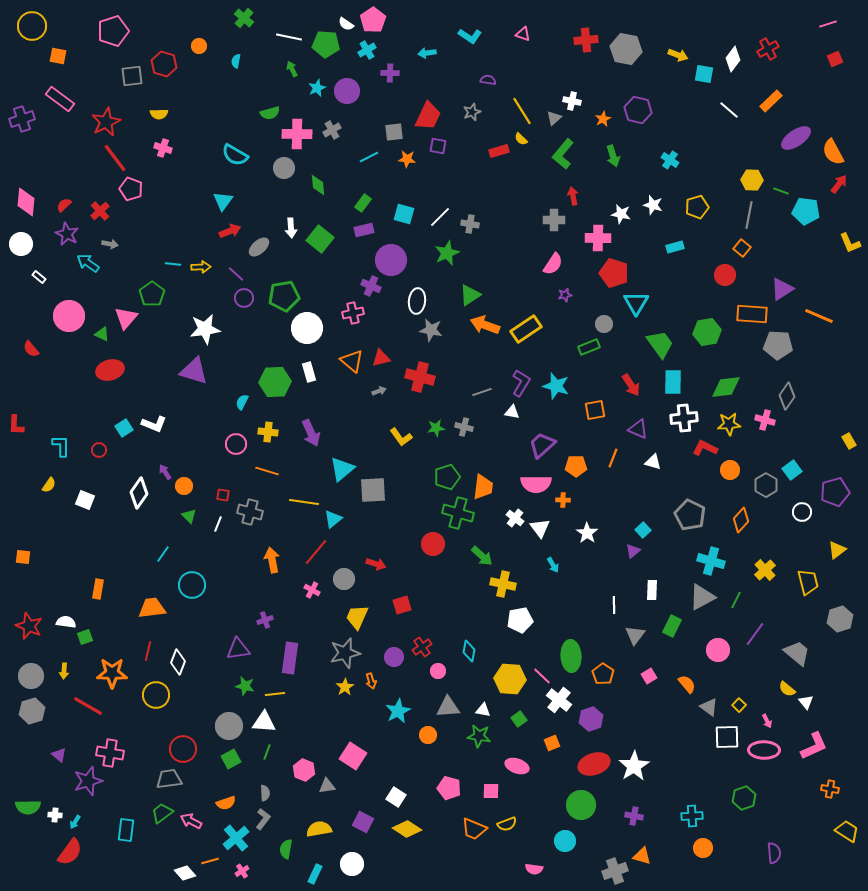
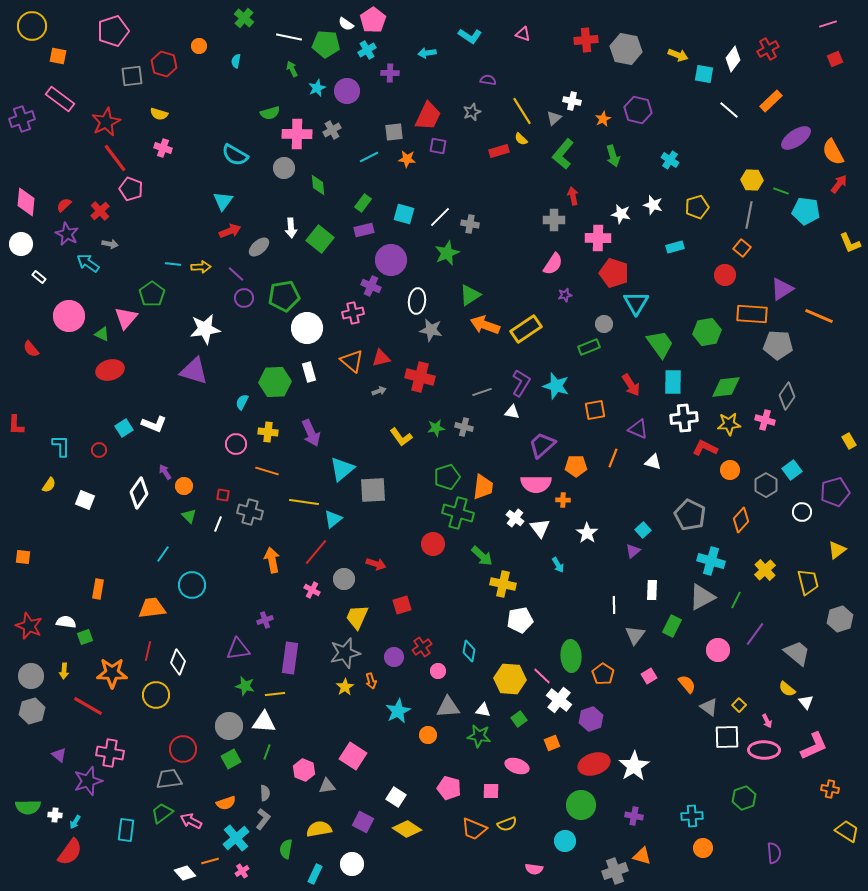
yellow semicircle at (159, 114): rotated 18 degrees clockwise
cyan arrow at (553, 565): moved 5 px right
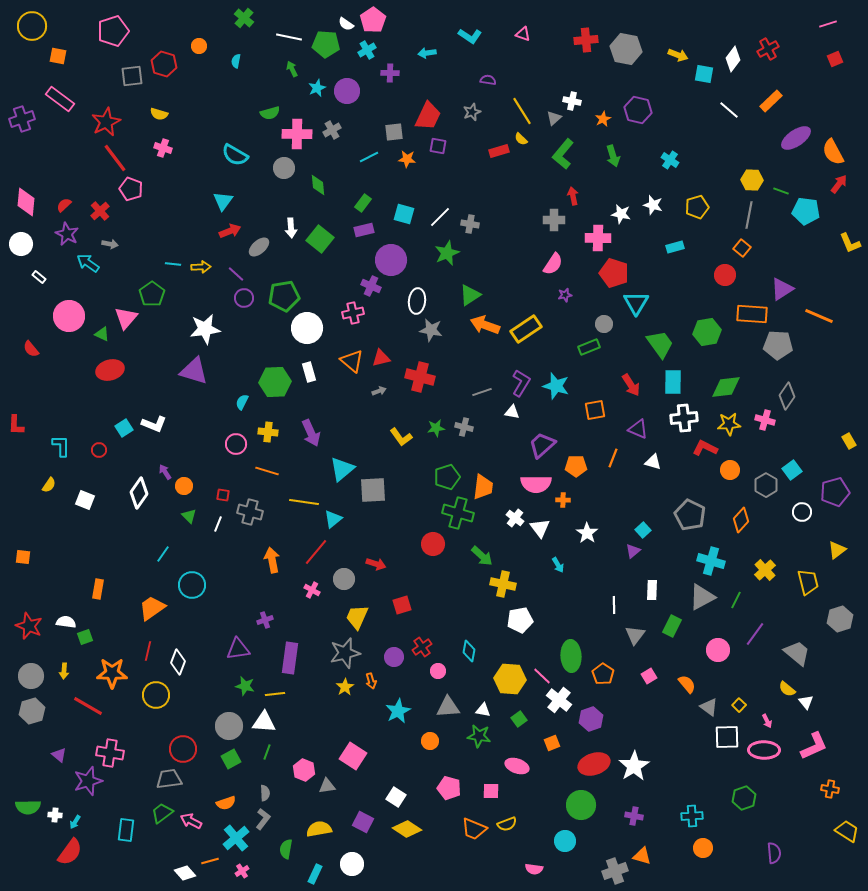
orange trapezoid at (152, 608): rotated 28 degrees counterclockwise
orange circle at (428, 735): moved 2 px right, 6 px down
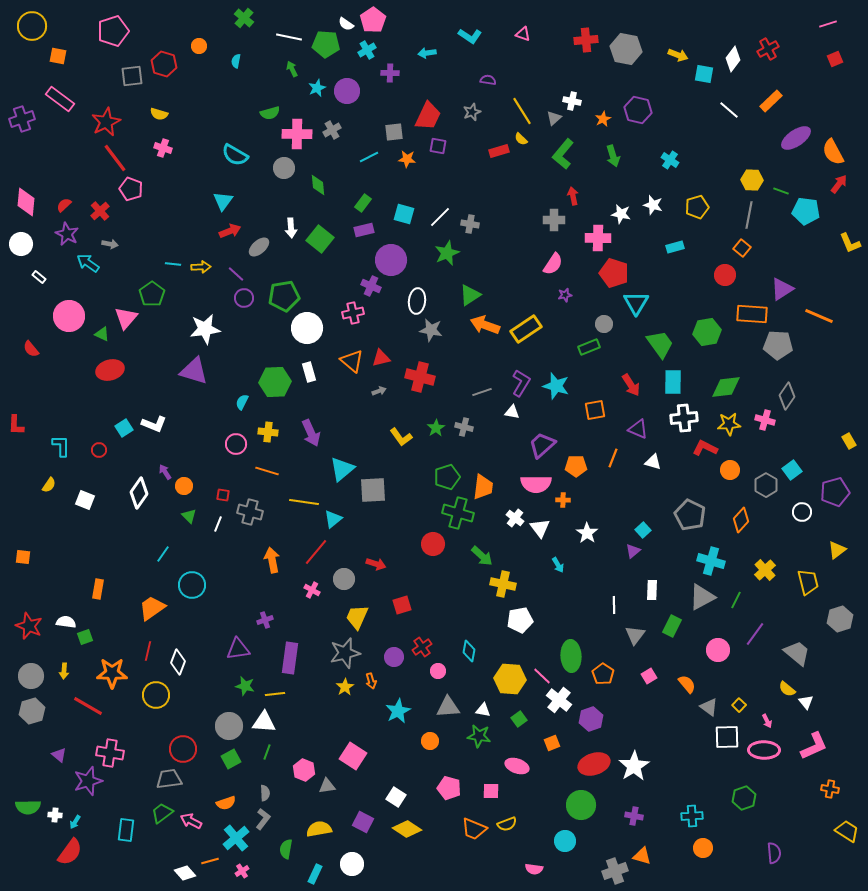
green star at (436, 428): rotated 24 degrees counterclockwise
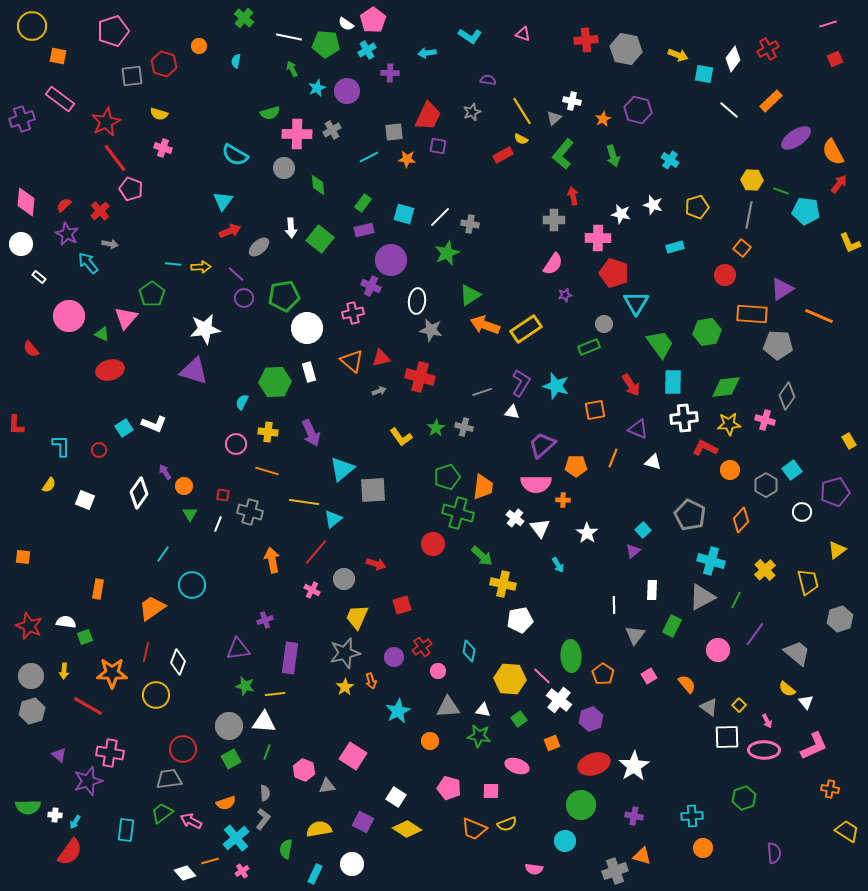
yellow semicircle at (521, 139): rotated 16 degrees counterclockwise
red rectangle at (499, 151): moved 4 px right, 4 px down; rotated 12 degrees counterclockwise
cyan arrow at (88, 263): rotated 15 degrees clockwise
green triangle at (189, 516): moved 1 px right, 2 px up; rotated 14 degrees clockwise
red line at (148, 651): moved 2 px left, 1 px down
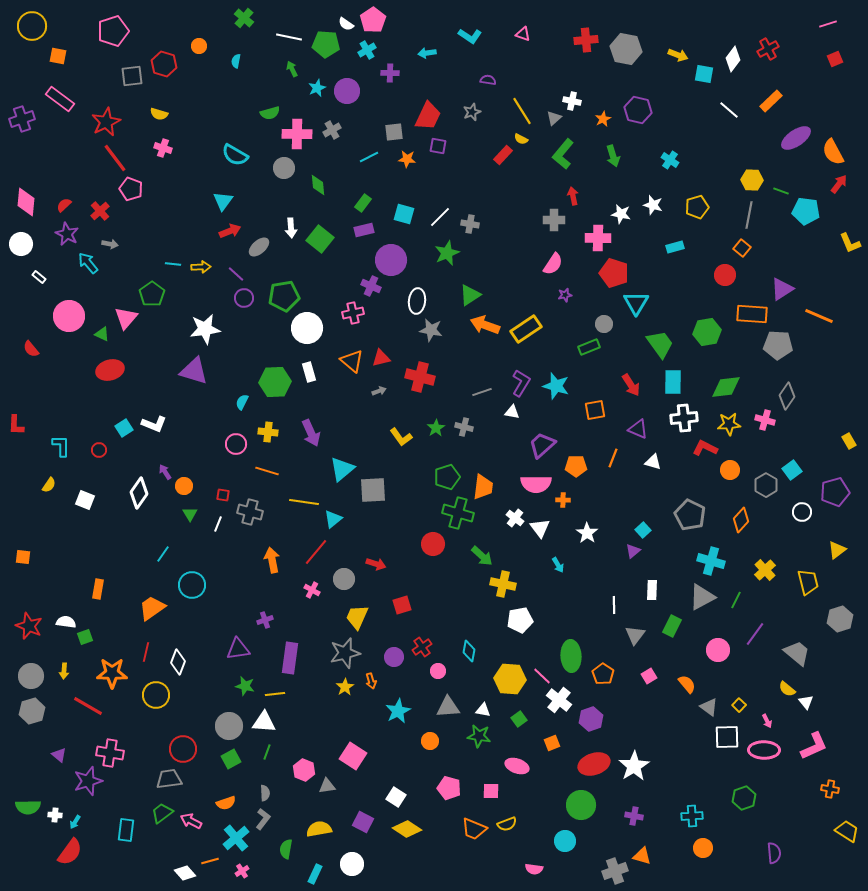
red rectangle at (503, 155): rotated 18 degrees counterclockwise
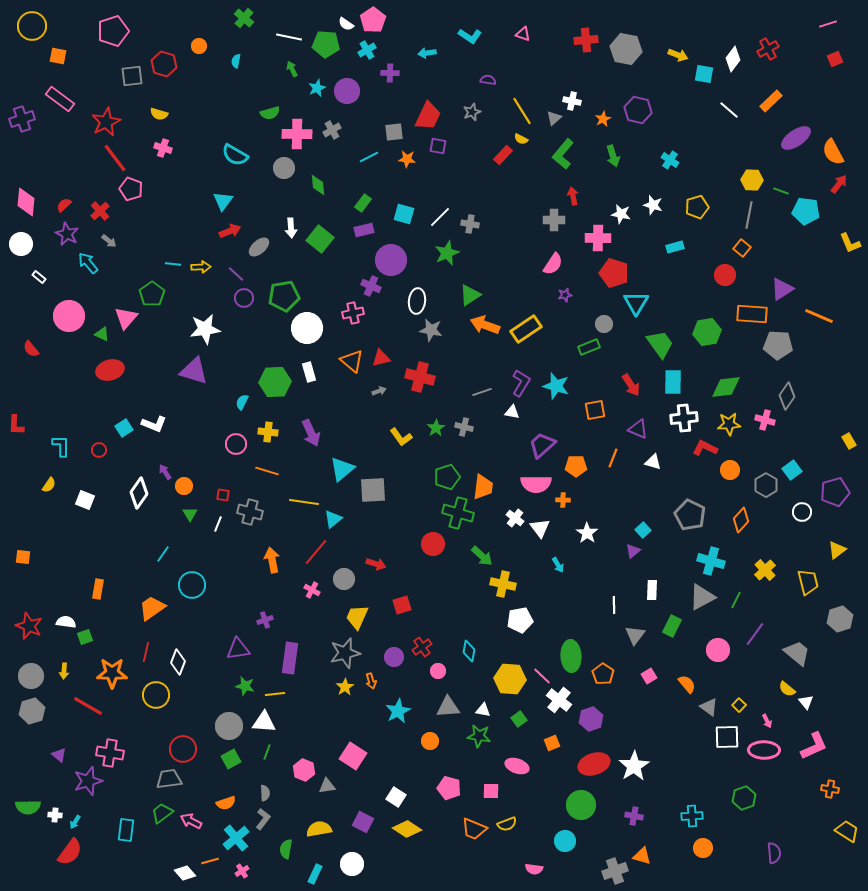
gray arrow at (110, 244): moved 1 px left, 3 px up; rotated 28 degrees clockwise
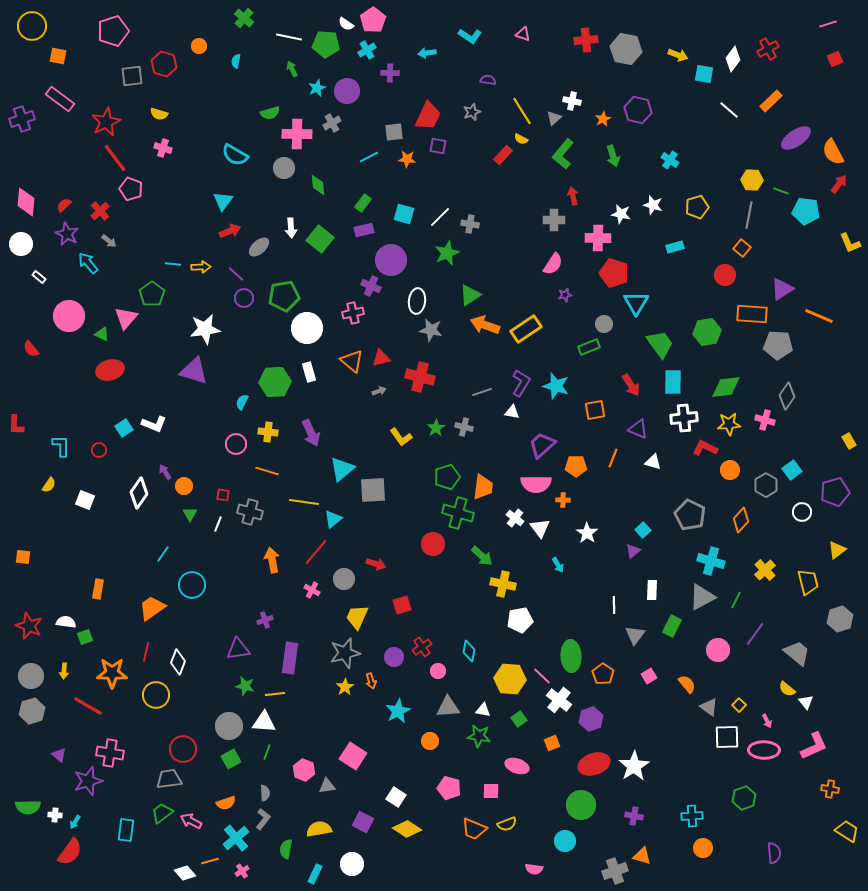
gray cross at (332, 130): moved 7 px up
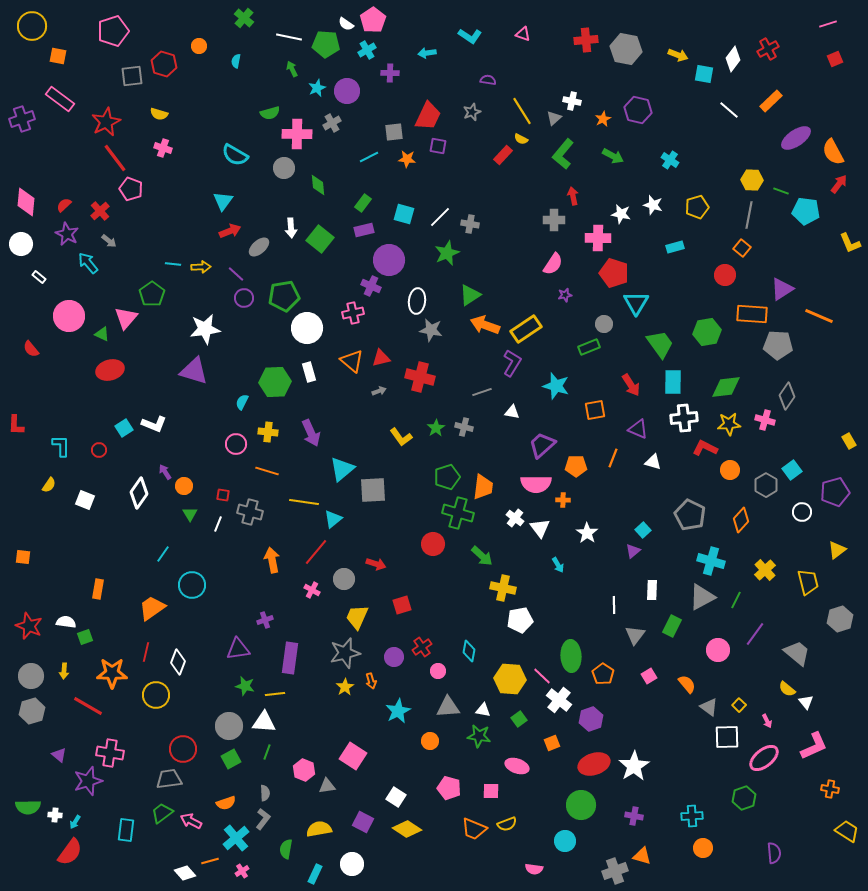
green arrow at (613, 156): rotated 45 degrees counterclockwise
purple circle at (391, 260): moved 2 px left
purple L-shape at (521, 383): moved 9 px left, 20 px up
yellow cross at (503, 584): moved 4 px down
pink ellipse at (764, 750): moved 8 px down; rotated 40 degrees counterclockwise
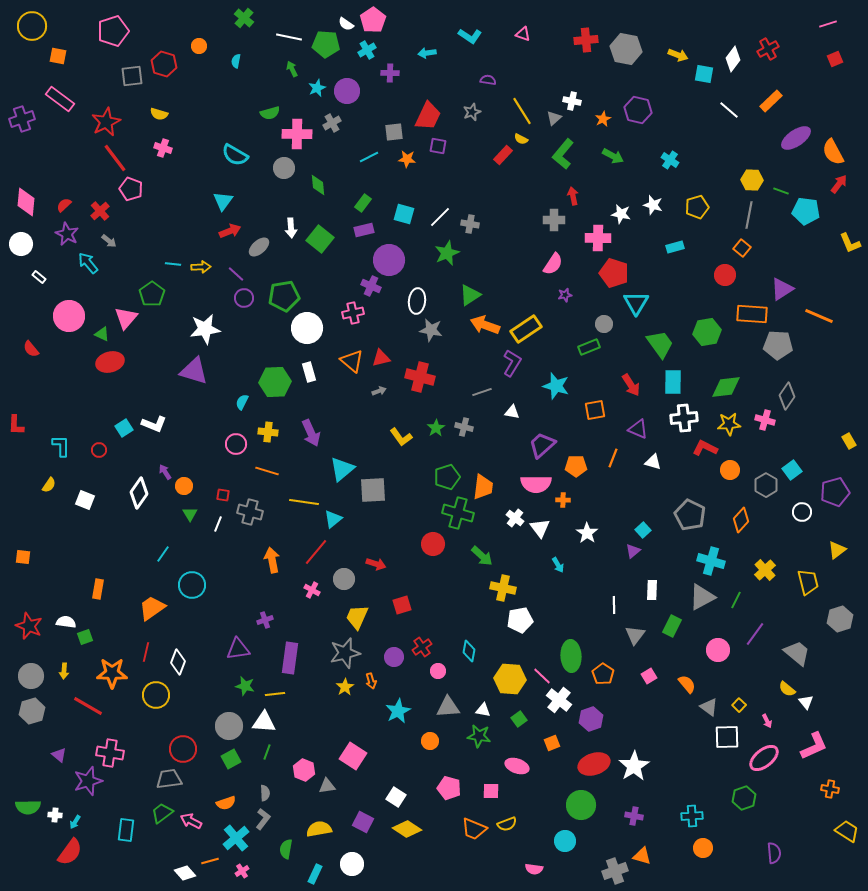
red ellipse at (110, 370): moved 8 px up
